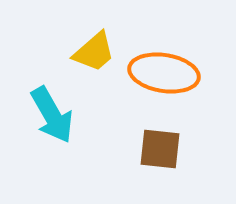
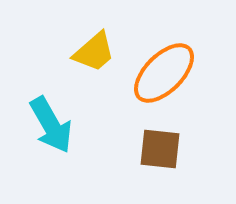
orange ellipse: rotated 54 degrees counterclockwise
cyan arrow: moved 1 px left, 10 px down
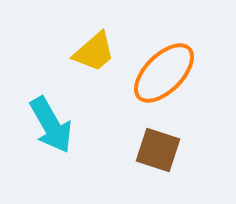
brown square: moved 2 px left, 1 px down; rotated 12 degrees clockwise
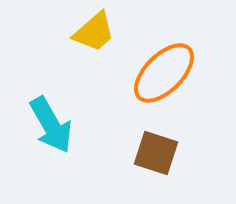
yellow trapezoid: moved 20 px up
brown square: moved 2 px left, 3 px down
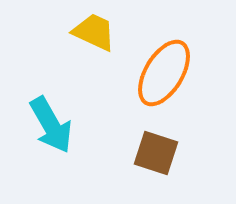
yellow trapezoid: rotated 114 degrees counterclockwise
orange ellipse: rotated 14 degrees counterclockwise
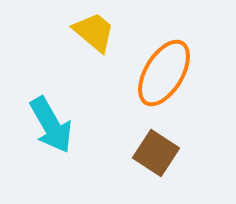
yellow trapezoid: rotated 15 degrees clockwise
brown square: rotated 15 degrees clockwise
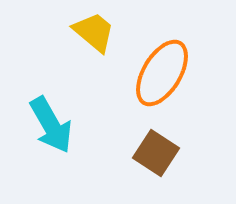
orange ellipse: moved 2 px left
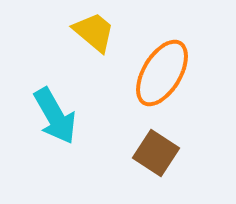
cyan arrow: moved 4 px right, 9 px up
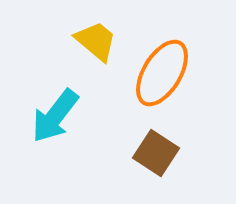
yellow trapezoid: moved 2 px right, 9 px down
cyan arrow: rotated 68 degrees clockwise
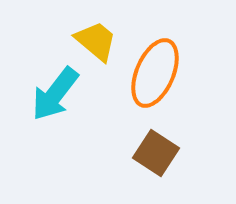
orange ellipse: moved 7 px left; rotated 8 degrees counterclockwise
cyan arrow: moved 22 px up
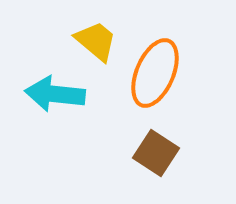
cyan arrow: rotated 58 degrees clockwise
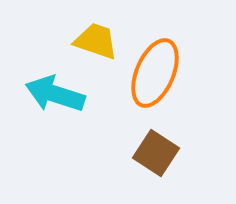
yellow trapezoid: rotated 21 degrees counterclockwise
cyan arrow: rotated 12 degrees clockwise
